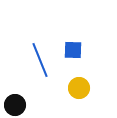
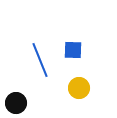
black circle: moved 1 px right, 2 px up
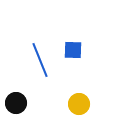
yellow circle: moved 16 px down
